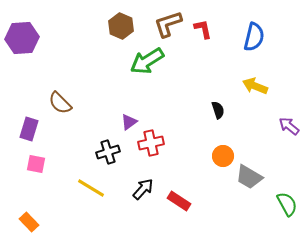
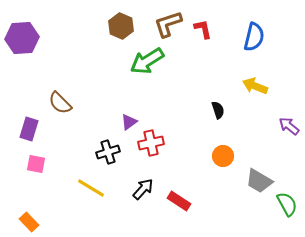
gray trapezoid: moved 10 px right, 4 px down
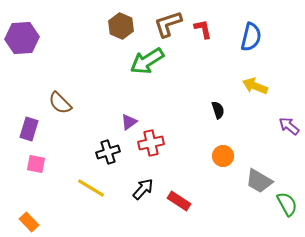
blue semicircle: moved 3 px left
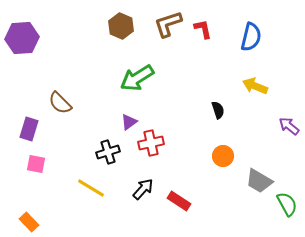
green arrow: moved 10 px left, 17 px down
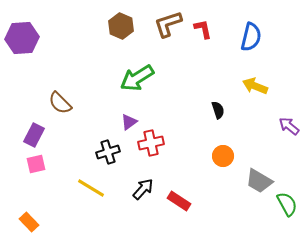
purple rectangle: moved 5 px right, 6 px down; rotated 10 degrees clockwise
pink square: rotated 24 degrees counterclockwise
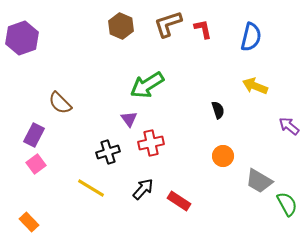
purple hexagon: rotated 16 degrees counterclockwise
green arrow: moved 10 px right, 7 px down
purple triangle: moved 3 px up; rotated 30 degrees counterclockwise
pink square: rotated 24 degrees counterclockwise
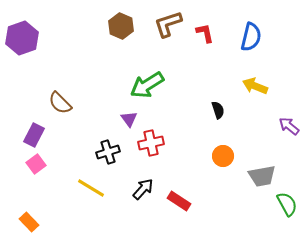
red L-shape: moved 2 px right, 4 px down
gray trapezoid: moved 3 px right, 5 px up; rotated 40 degrees counterclockwise
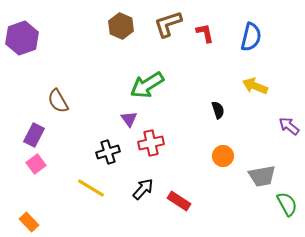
brown semicircle: moved 2 px left, 2 px up; rotated 15 degrees clockwise
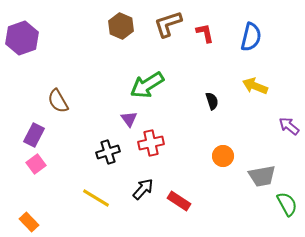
black semicircle: moved 6 px left, 9 px up
yellow line: moved 5 px right, 10 px down
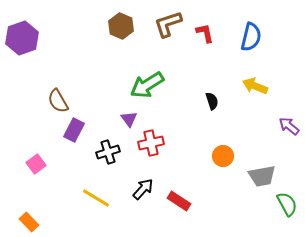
purple rectangle: moved 40 px right, 5 px up
